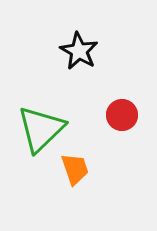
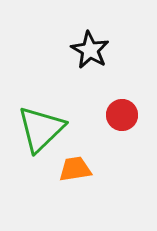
black star: moved 11 px right, 1 px up
orange trapezoid: rotated 80 degrees counterclockwise
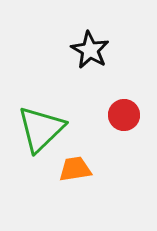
red circle: moved 2 px right
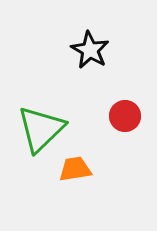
red circle: moved 1 px right, 1 px down
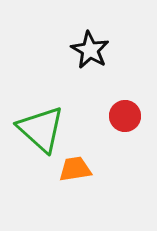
green triangle: rotated 34 degrees counterclockwise
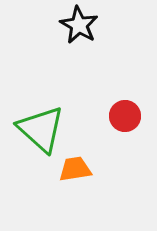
black star: moved 11 px left, 25 px up
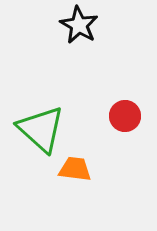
orange trapezoid: rotated 16 degrees clockwise
